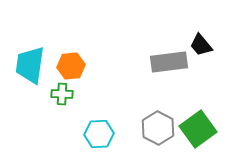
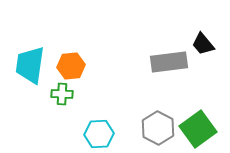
black trapezoid: moved 2 px right, 1 px up
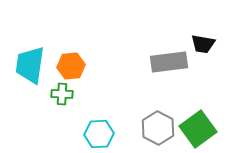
black trapezoid: rotated 40 degrees counterclockwise
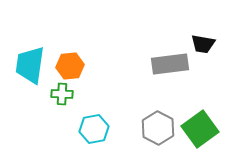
gray rectangle: moved 1 px right, 2 px down
orange hexagon: moved 1 px left
green square: moved 2 px right
cyan hexagon: moved 5 px left, 5 px up; rotated 8 degrees counterclockwise
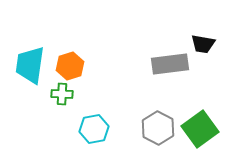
orange hexagon: rotated 12 degrees counterclockwise
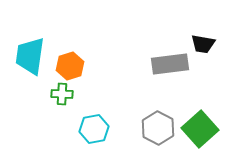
cyan trapezoid: moved 9 px up
green square: rotated 6 degrees counterclockwise
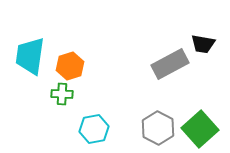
gray rectangle: rotated 21 degrees counterclockwise
